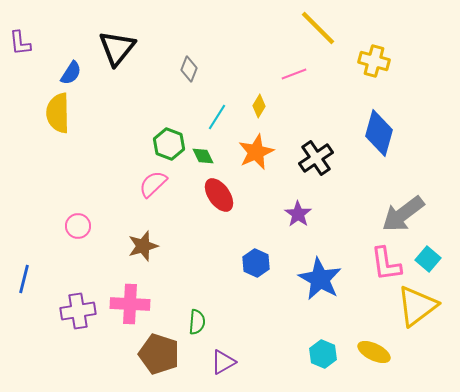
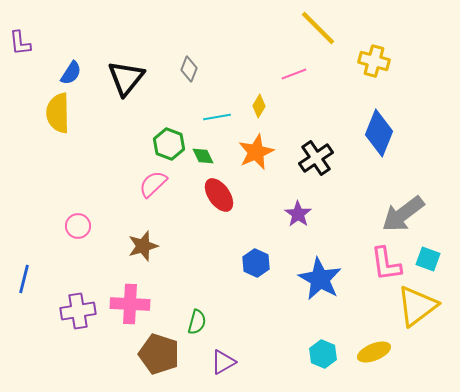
black triangle: moved 9 px right, 30 px down
cyan line: rotated 48 degrees clockwise
blue diamond: rotated 6 degrees clockwise
cyan square: rotated 20 degrees counterclockwise
green semicircle: rotated 10 degrees clockwise
yellow ellipse: rotated 48 degrees counterclockwise
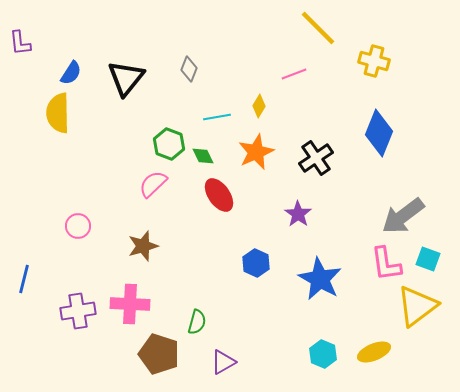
gray arrow: moved 2 px down
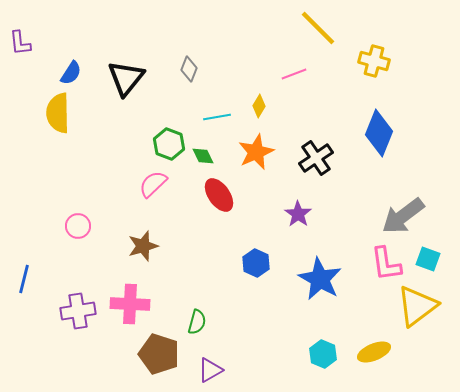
purple triangle: moved 13 px left, 8 px down
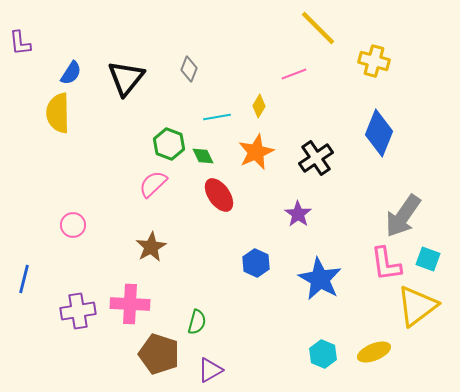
gray arrow: rotated 18 degrees counterclockwise
pink circle: moved 5 px left, 1 px up
brown star: moved 8 px right, 1 px down; rotated 12 degrees counterclockwise
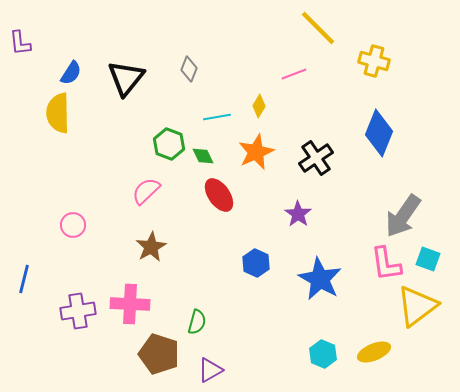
pink semicircle: moved 7 px left, 7 px down
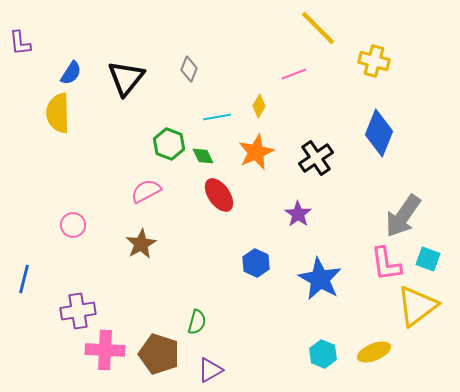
pink semicircle: rotated 16 degrees clockwise
brown star: moved 10 px left, 3 px up
pink cross: moved 25 px left, 46 px down
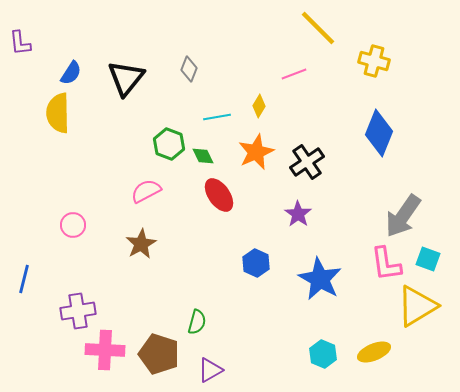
black cross: moved 9 px left, 4 px down
yellow triangle: rotated 6 degrees clockwise
